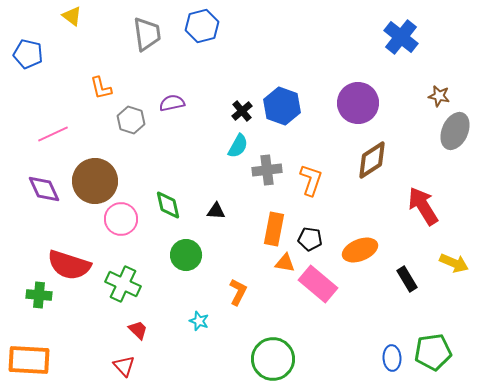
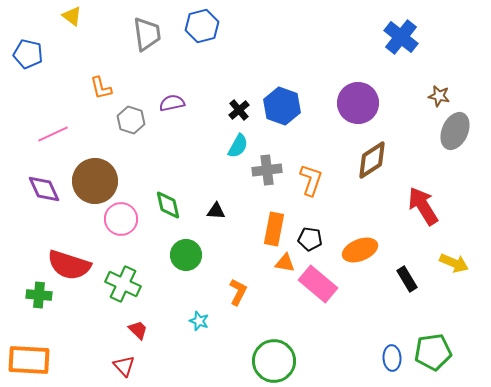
black cross at (242, 111): moved 3 px left, 1 px up
green circle at (273, 359): moved 1 px right, 2 px down
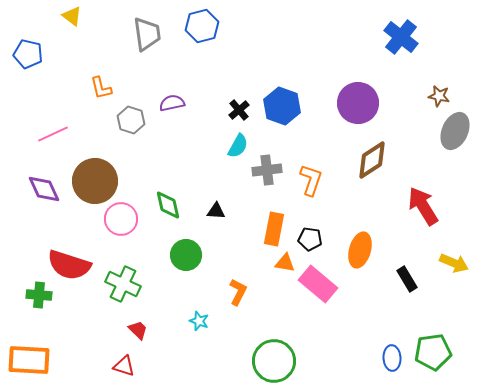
orange ellipse at (360, 250): rotated 52 degrees counterclockwise
red triangle at (124, 366): rotated 30 degrees counterclockwise
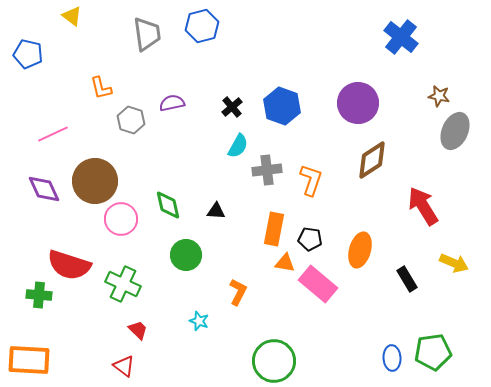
black cross at (239, 110): moved 7 px left, 3 px up
red triangle at (124, 366): rotated 20 degrees clockwise
